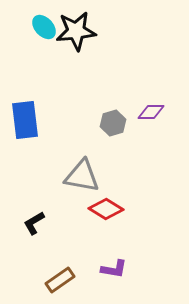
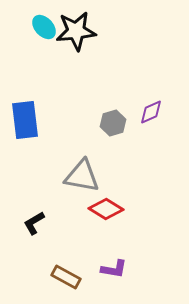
purple diamond: rotated 24 degrees counterclockwise
brown rectangle: moved 6 px right, 3 px up; rotated 64 degrees clockwise
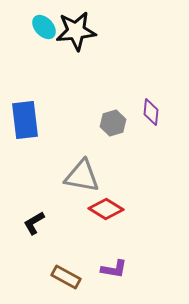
purple diamond: rotated 60 degrees counterclockwise
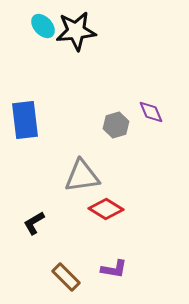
cyan ellipse: moved 1 px left, 1 px up
purple diamond: rotated 28 degrees counterclockwise
gray hexagon: moved 3 px right, 2 px down
gray triangle: rotated 18 degrees counterclockwise
brown rectangle: rotated 16 degrees clockwise
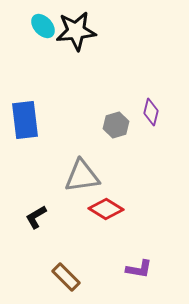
purple diamond: rotated 36 degrees clockwise
black L-shape: moved 2 px right, 6 px up
purple L-shape: moved 25 px right
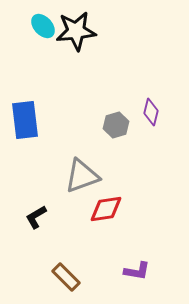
gray triangle: rotated 12 degrees counterclockwise
red diamond: rotated 40 degrees counterclockwise
purple L-shape: moved 2 px left, 2 px down
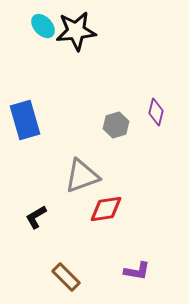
purple diamond: moved 5 px right
blue rectangle: rotated 9 degrees counterclockwise
